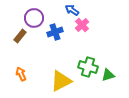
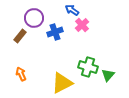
green triangle: rotated 32 degrees counterclockwise
yellow triangle: moved 1 px right, 2 px down
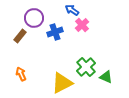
green cross: moved 2 px left; rotated 30 degrees clockwise
green triangle: moved 2 px left, 2 px down; rotated 48 degrees counterclockwise
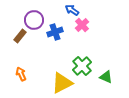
purple circle: moved 2 px down
green cross: moved 4 px left, 1 px up
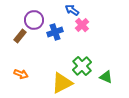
orange arrow: rotated 136 degrees clockwise
